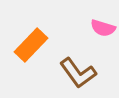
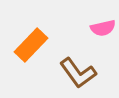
pink semicircle: rotated 30 degrees counterclockwise
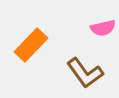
brown L-shape: moved 7 px right
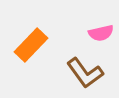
pink semicircle: moved 2 px left, 5 px down
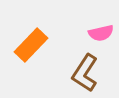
brown L-shape: rotated 69 degrees clockwise
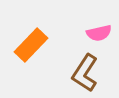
pink semicircle: moved 2 px left
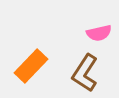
orange rectangle: moved 21 px down
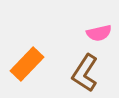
orange rectangle: moved 4 px left, 2 px up
